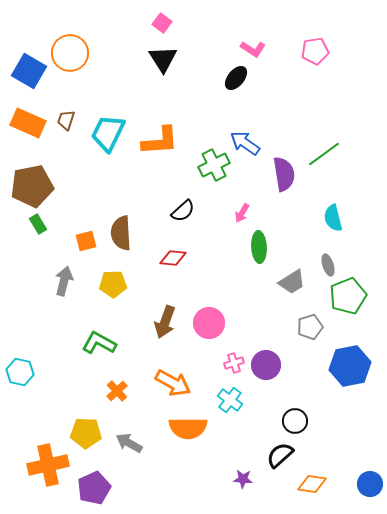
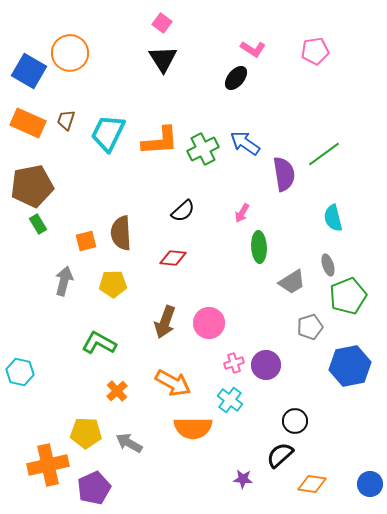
green cross at (214, 165): moved 11 px left, 16 px up
orange semicircle at (188, 428): moved 5 px right
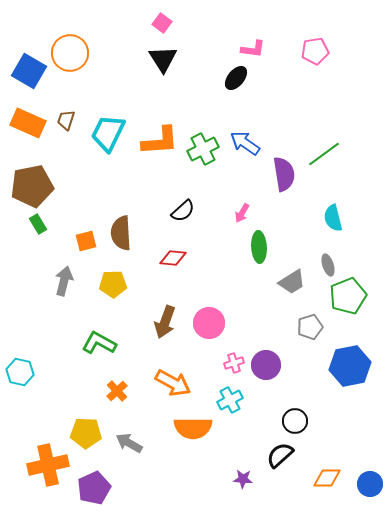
pink L-shape at (253, 49): rotated 25 degrees counterclockwise
cyan cross at (230, 400): rotated 25 degrees clockwise
orange diamond at (312, 484): moved 15 px right, 6 px up; rotated 8 degrees counterclockwise
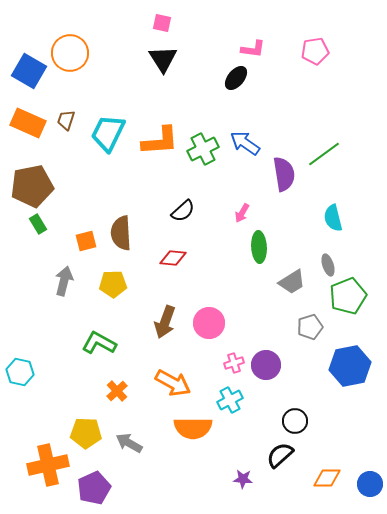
pink square at (162, 23): rotated 24 degrees counterclockwise
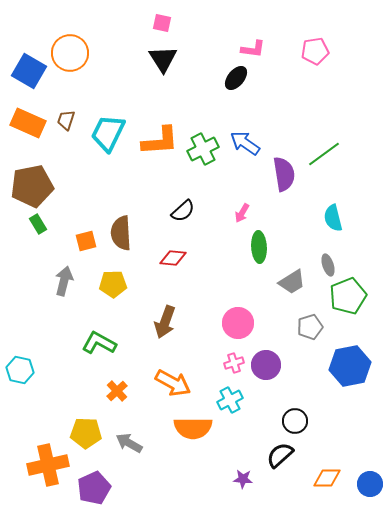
pink circle at (209, 323): moved 29 px right
cyan hexagon at (20, 372): moved 2 px up
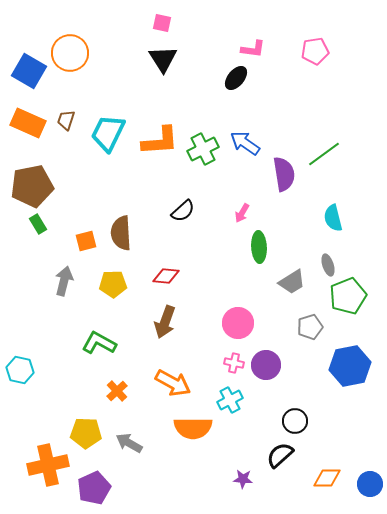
red diamond at (173, 258): moved 7 px left, 18 px down
pink cross at (234, 363): rotated 30 degrees clockwise
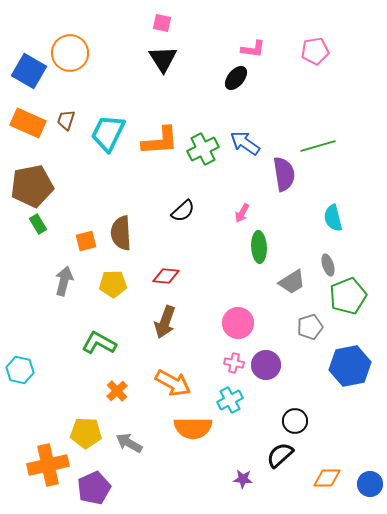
green line at (324, 154): moved 6 px left, 8 px up; rotated 20 degrees clockwise
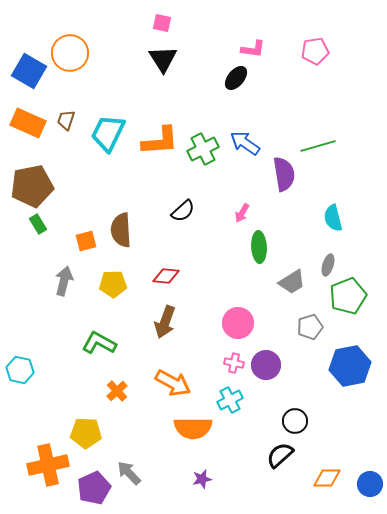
brown semicircle at (121, 233): moved 3 px up
gray ellipse at (328, 265): rotated 35 degrees clockwise
gray arrow at (129, 443): moved 30 px down; rotated 16 degrees clockwise
purple star at (243, 479): moved 41 px left; rotated 18 degrees counterclockwise
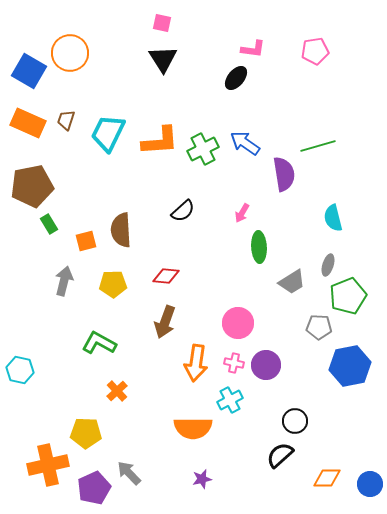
green rectangle at (38, 224): moved 11 px right
gray pentagon at (310, 327): moved 9 px right; rotated 20 degrees clockwise
orange arrow at (173, 383): moved 23 px right, 20 px up; rotated 69 degrees clockwise
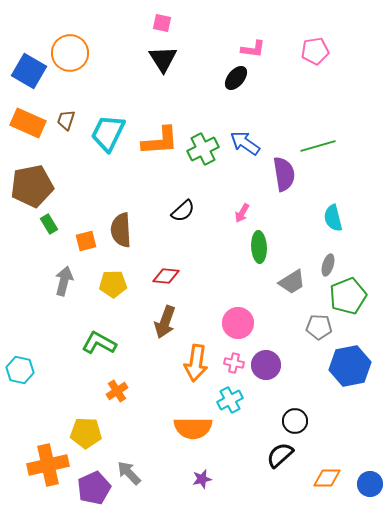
orange cross at (117, 391): rotated 10 degrees clockwise
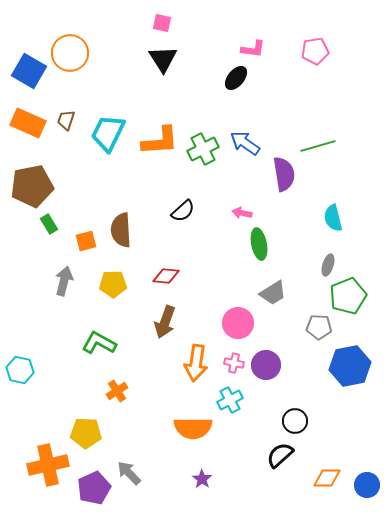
pink arrow at (242, 213): rotated 72 degrees clockwise
green ellipse at (259, 247): moved 3 px up; rotated 8 degrees counterclockwise
gray trapezoid at (292, 282): moved 19 px left, 11 px down
purple star at (202, 479): rotated 24 degrees counterclockwise
blue circle at (370, 484): moved 3 px left, 1 px down
